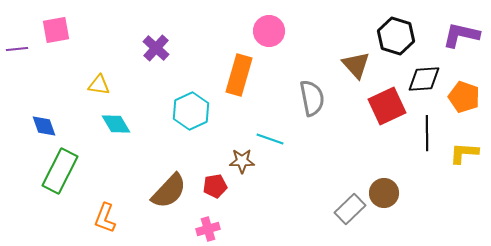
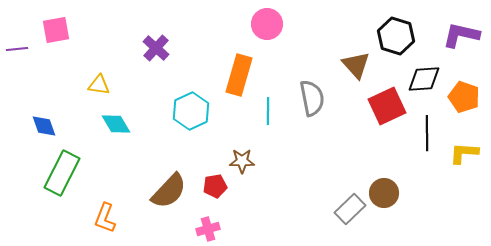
pink circle: moved 2 px left, 7 px up
cyan line: moved 2 px left, 28 px up; rotated 72 degrees clockwise
green rectangle: moved 2 px right, 2 px down
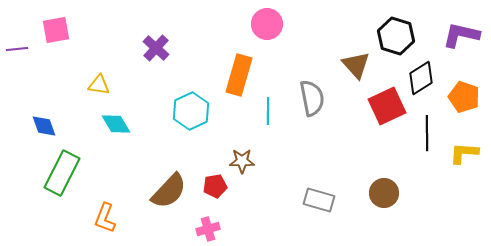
black diamond: moved 3 px left, 1 px up; rotated 28 degrees counterclockwise
gray rectangle: moved 31 px left, 9 px up; rotated 60 degrees clockwise
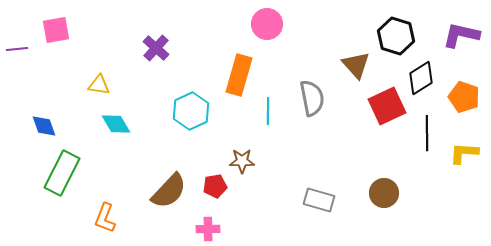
pink cross: rotated 15 degrees clockwise
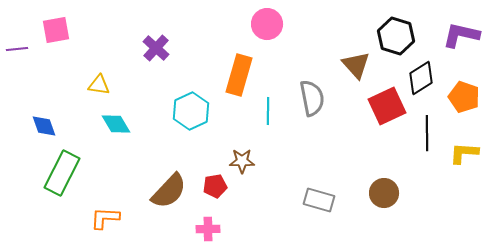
orange L-shape: rotated 72 degrees clockwise
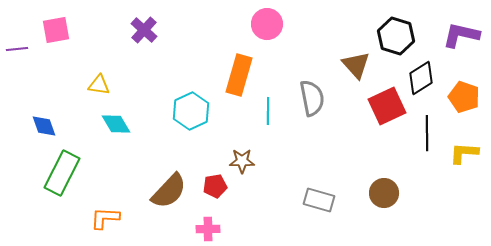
purple cross: moved 12 px left, 18 px up
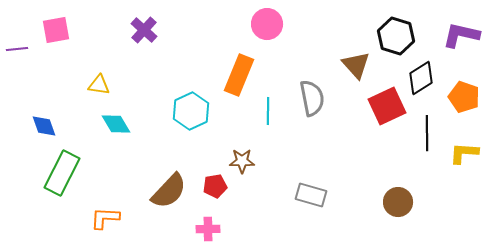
orange rectangle: rotated 6 degrees clockwise
brown circle: moved 14 px right, 9 px down
gray rectangle: moved 8 px left, 5 px up
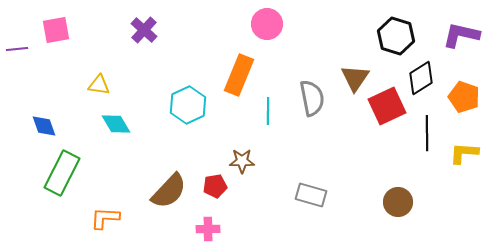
brown triangle: moved 1 px left, 13 px down; rotated 16 degrees clockwise
cyan hexagon: moved 3 px left, 6 px up
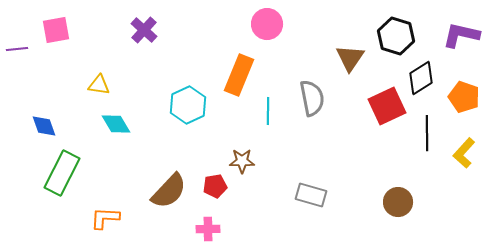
brown triangle: moved 5 px left, 20 px up
yellow L-shape: rotated 52 degrees counterclockwise
